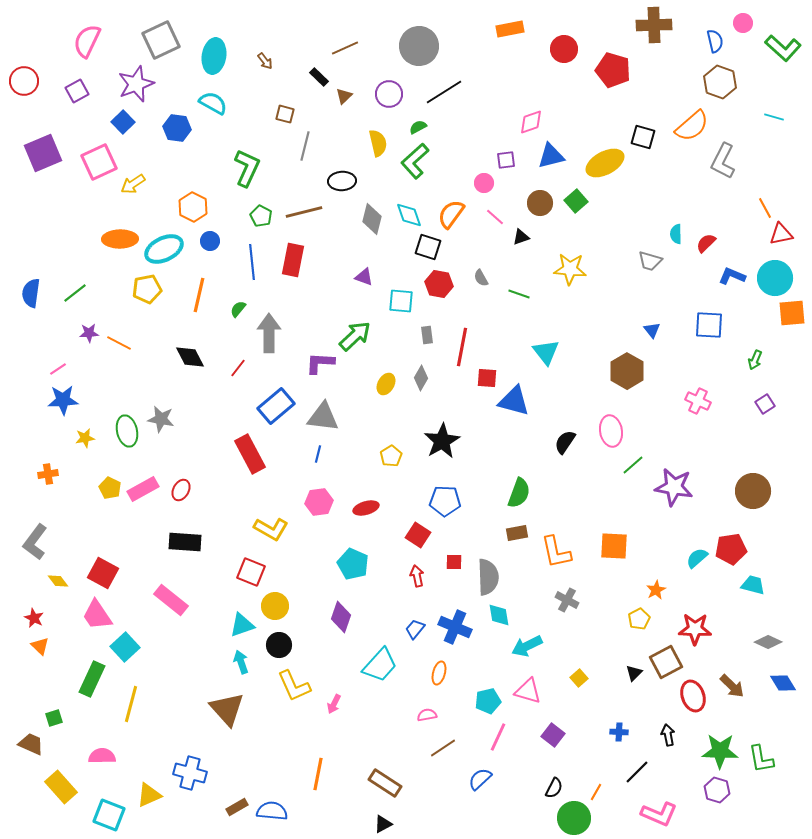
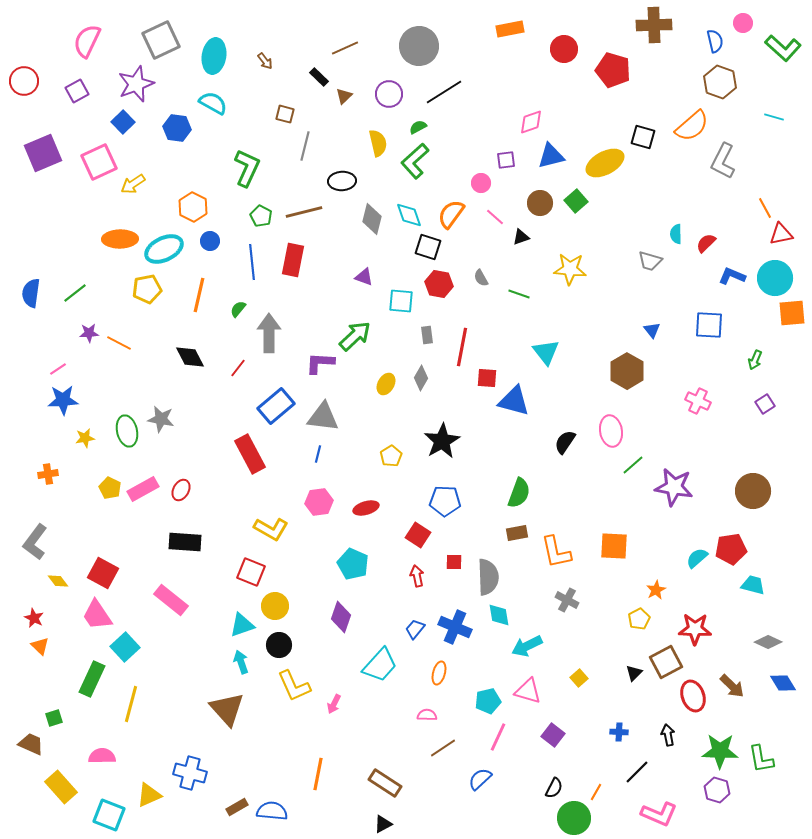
pink circle at (484, 183): moved 3 px left
pink semicircle at (427, 715): rotated 12 degrees clockwise
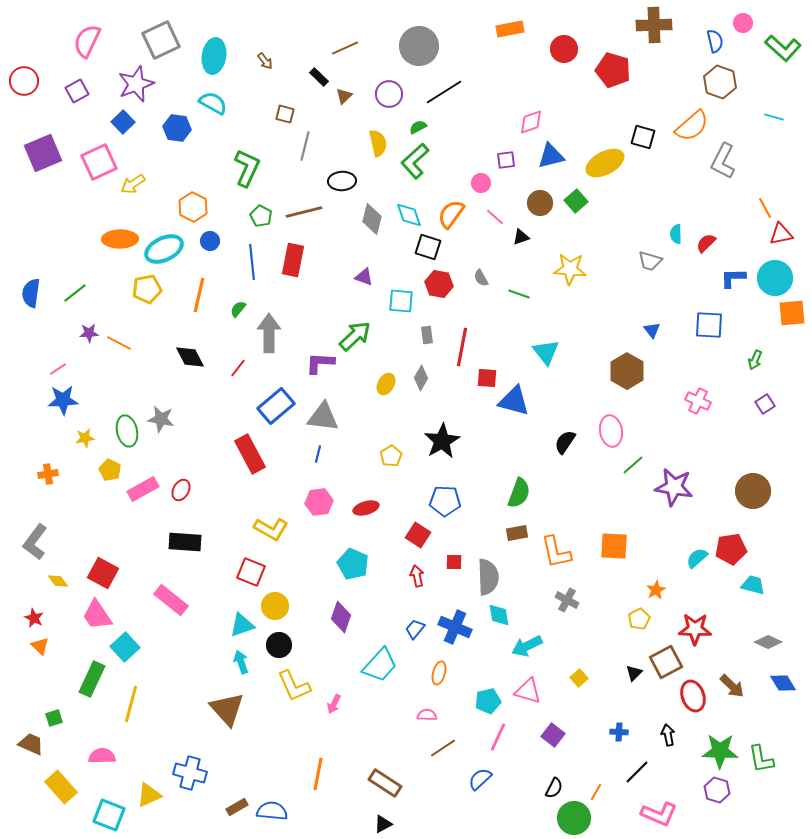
blue L-shape at (732, 276): moved 1 px right, 2 px down; rotated 24 degrees counterclockwise
yellow pentagon at (110, 488): moved 18 px up
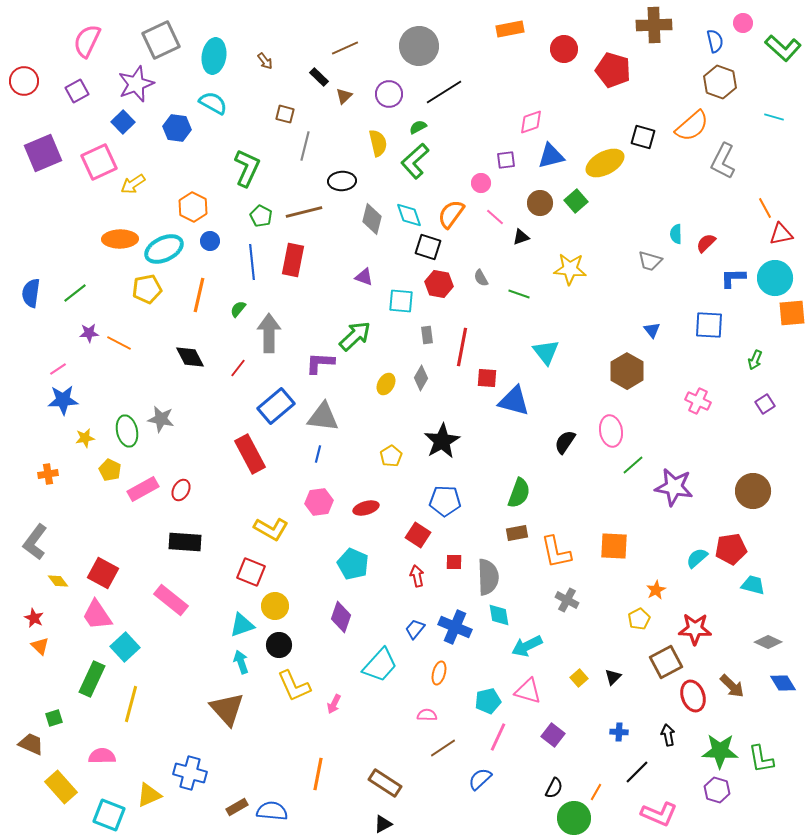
black triangle at (634, 673): moved 21 px left, 4 px down
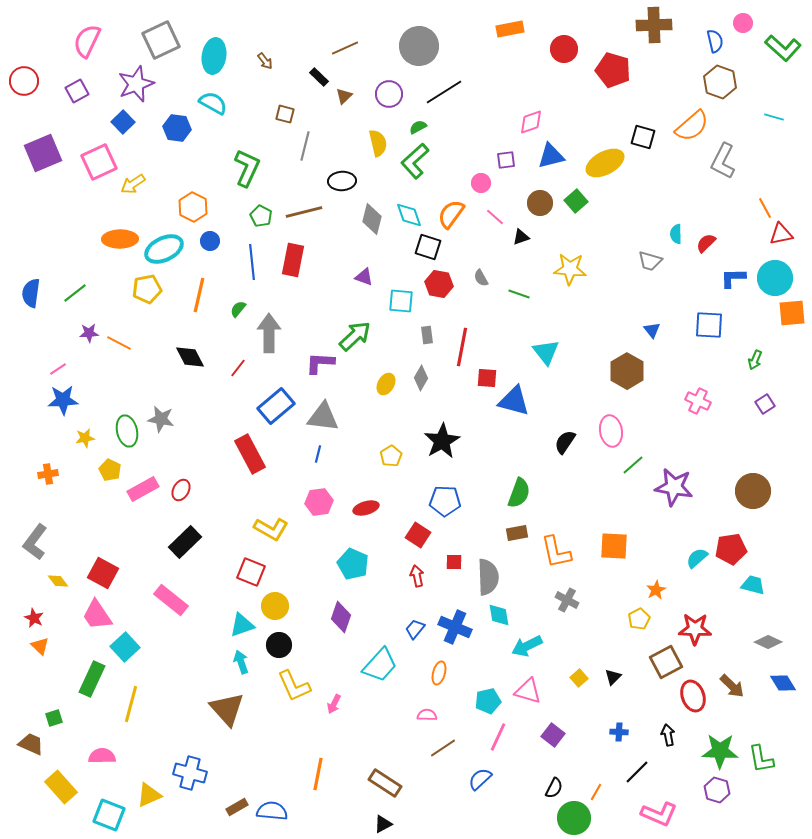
black rectangle at (185, 542): rotated 48 degrees counterclockwise
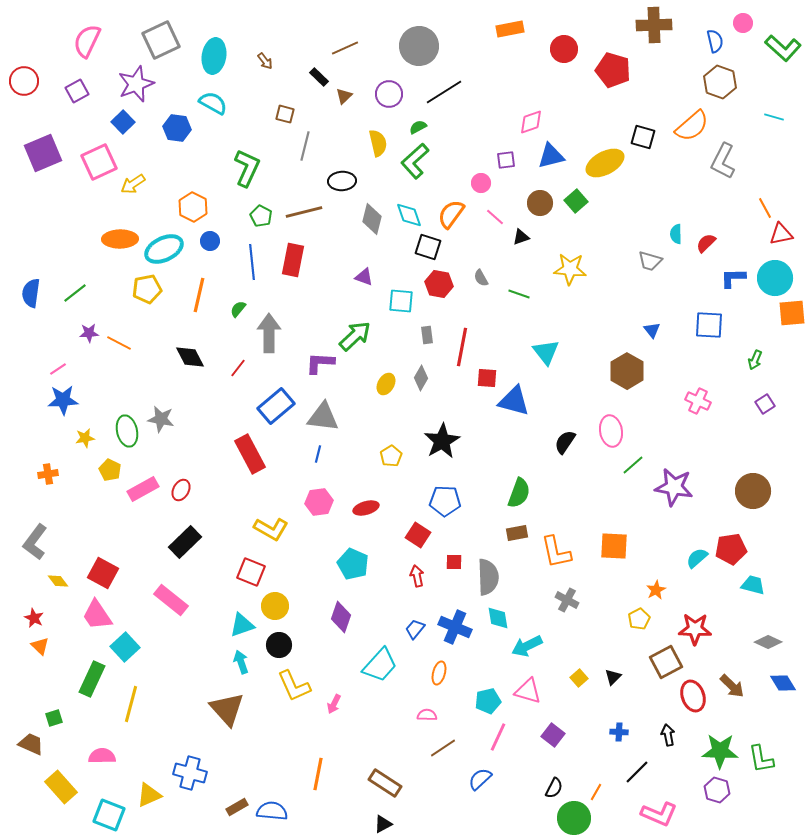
cyan diamond at (499, 615): moved 1 px left, 3 px down
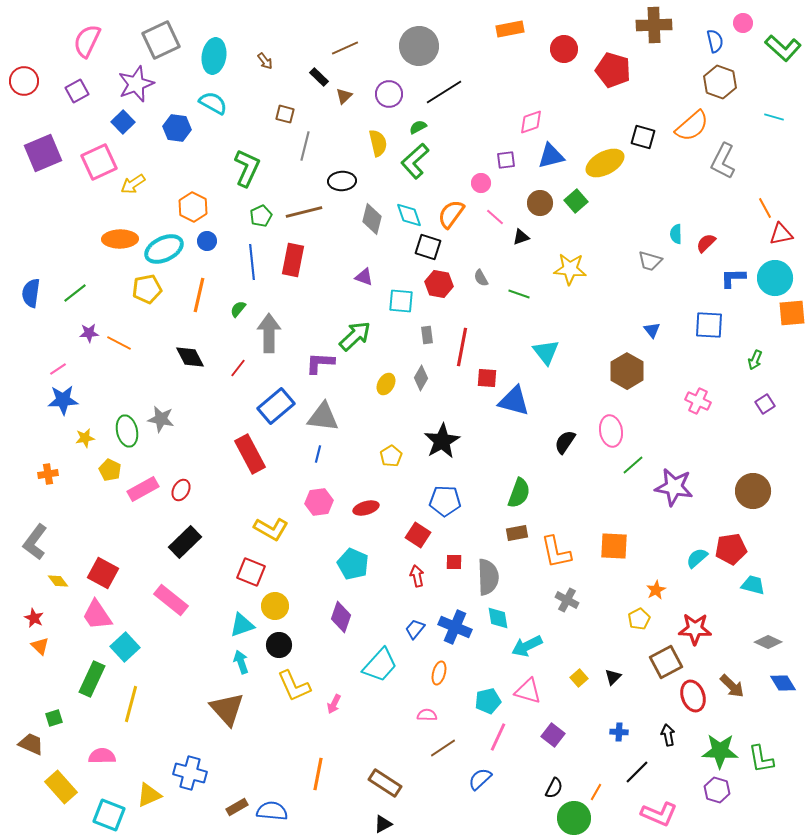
green pentagon at (261, 216): rotated 20 degrees clockwise
blue circle at (210, 241): moved 3 px left
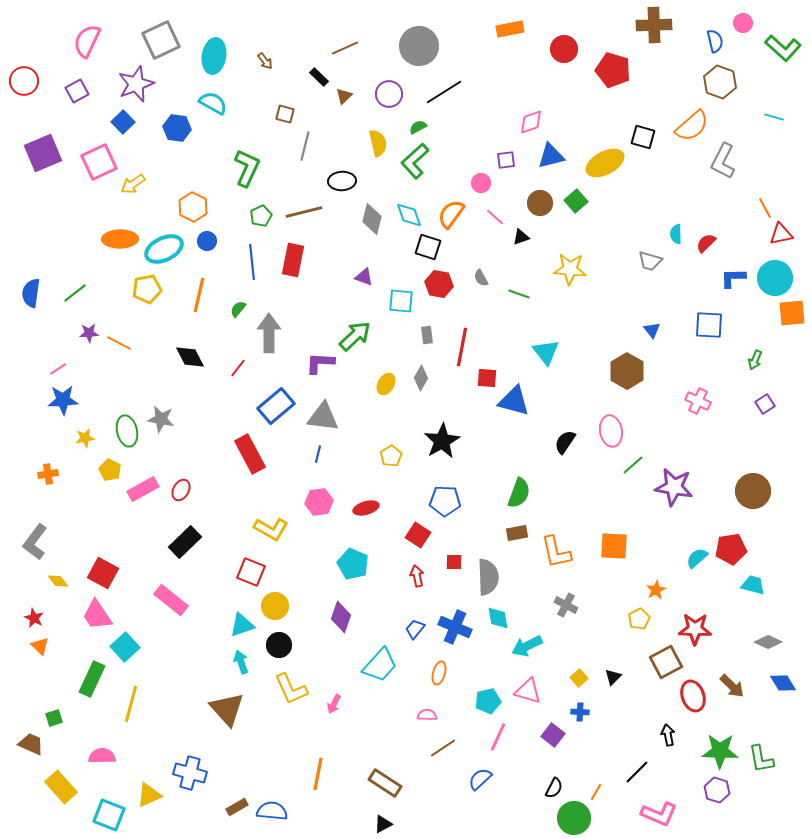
gray cross at (567, 600): moved 1 px left, 5 px down
yellow L-shape at (294, 686): moved 3 px left, 3 px down
blue cross at (619, 732): moved 39 px left, 20 px up
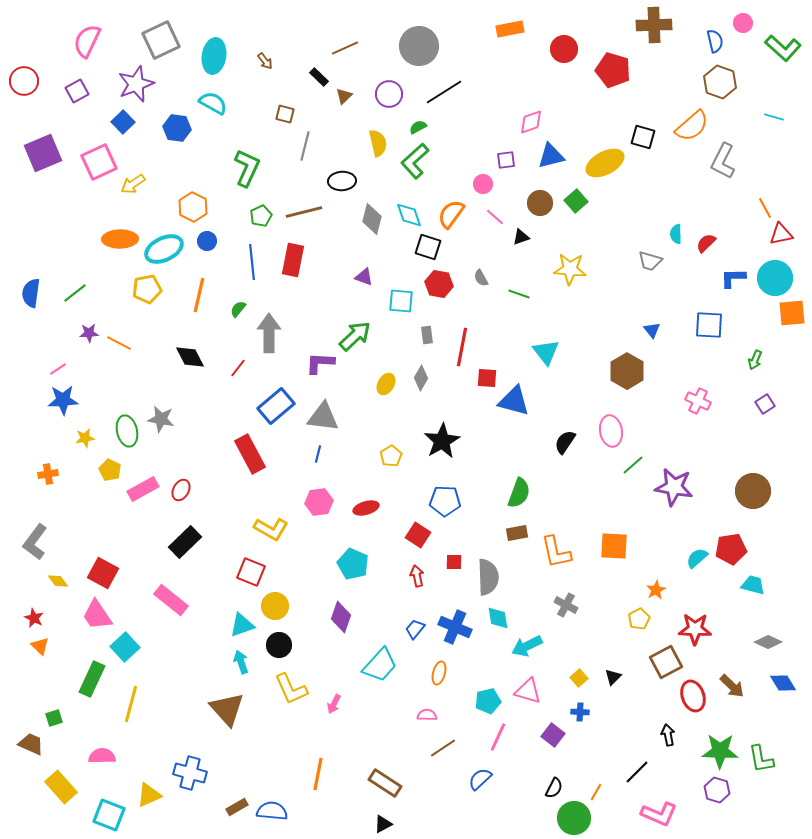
pink circle at (481, 183): moved 2 px right, 1 px down
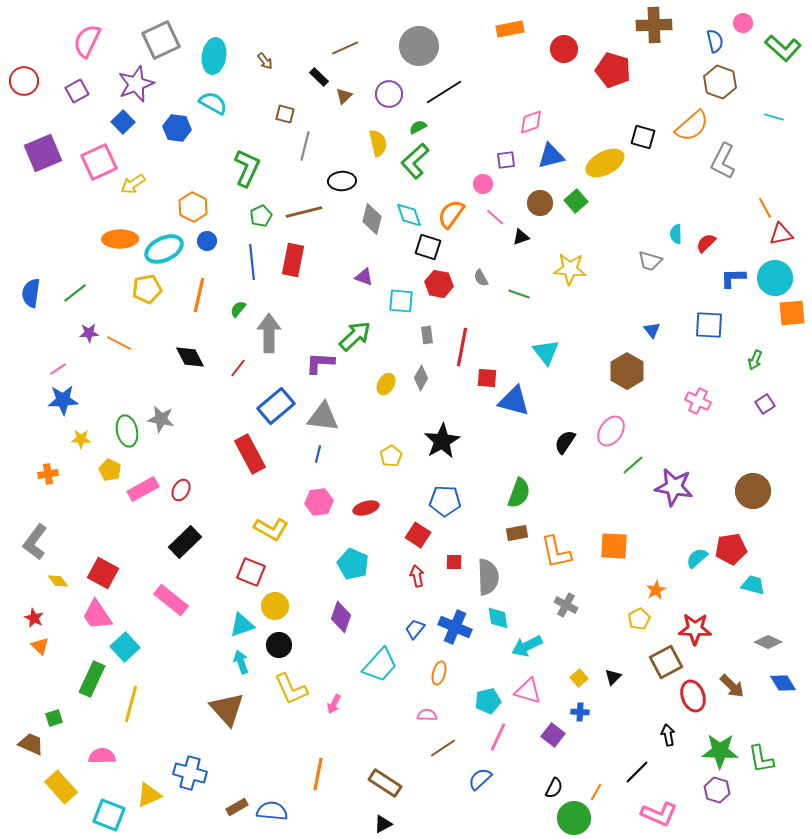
pink ellipse at (611, 431): rotated 44 degrees clockwise
yellow star at (85, 438): moved 4 px left, 1 px down; rotated 12 degrees clockwise
